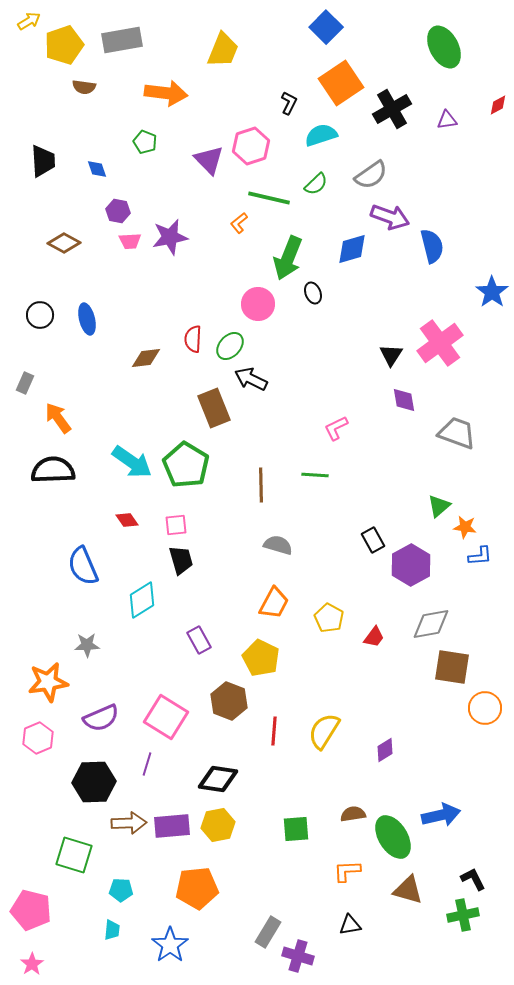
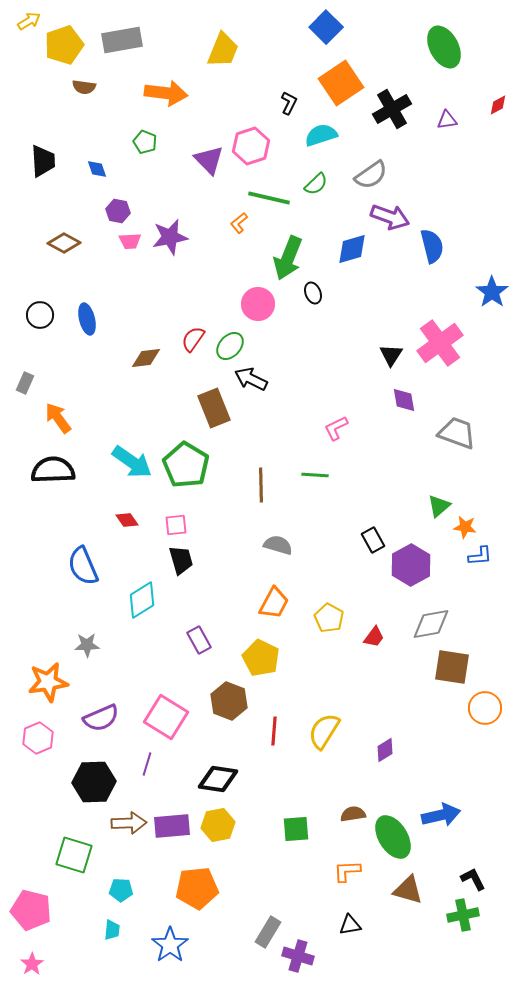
red semicircle at (193, 339): rotated 32 degrees clockwise
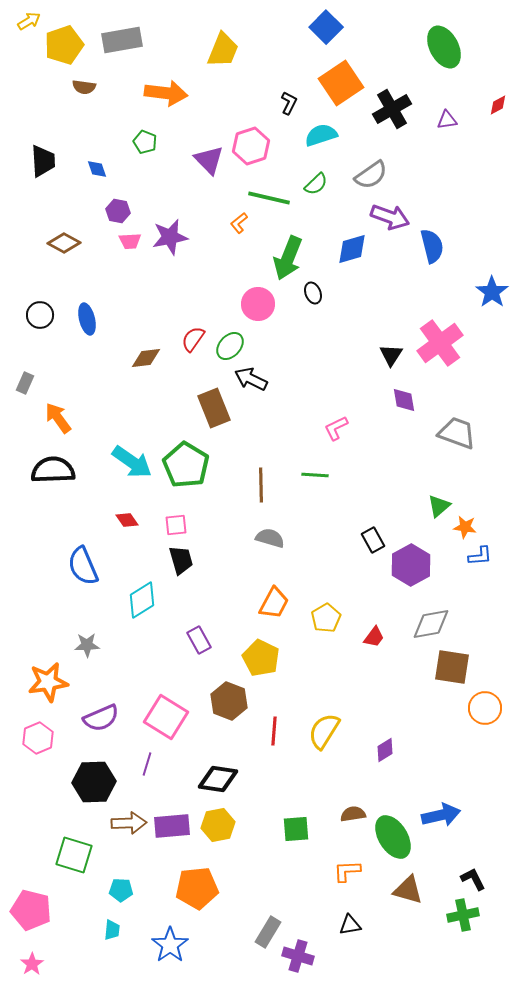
gray semicircle at (278, 545): moved 8 px left, 7 px up
yellow pentagon at (329, 618): moved 3 px left; rotated 12 degrees clockwise
